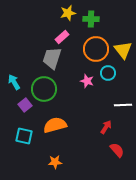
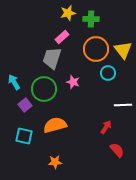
pink star: moved 14 px left, 1 px down
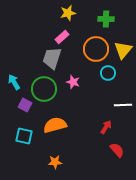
green cross: moved 15 px right
yellow triangle: rotated 18 degrees clockwise
purple square: rotated 24 degrees counterclockwise
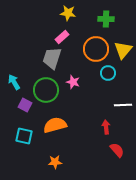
yellow star: rotated 21 degrees clockwise
green circle: moved 2 px right, 1 px down
red arrow: rotated 40 degrees counterclockwise
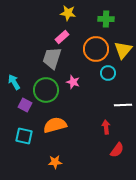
red semicircle: rotated 77 degrees clockwise
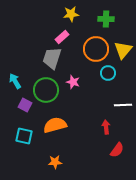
yellow star: moved 3 px right, 1 px down; rotated 14 degrees counterclockwise
cyan arrow: moved 1 px right, 1 px up
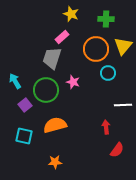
yellow star: rotated 28 degrees clockwise
yellow triangle: moved 4 px up
purple square: rotated 24 degrees clockwise
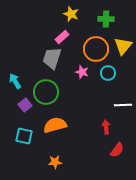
pink star: moved 9 px right, 10 px up
green circle: moved 2 px down
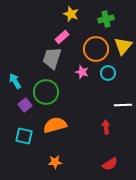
green cross: rotated 14 degrees counterclockwise
red semicircle: moved 7 px left, 14 px down; rotated 21 degrees clockwise
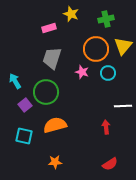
pink rectangle: moved 13 px left, 9 px up; rotated 24 degrees clockwise
white line: moved 1 px down
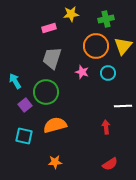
yellow star: rotated 28 degrees counterclockwise
orange circle: moved 3 px up
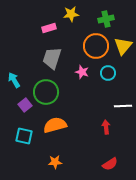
cyan arrow: moved 1 px left, 1 px up
